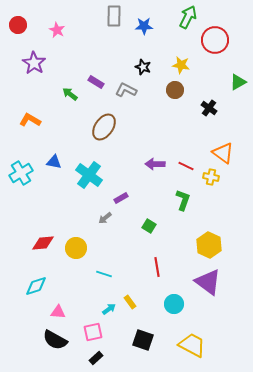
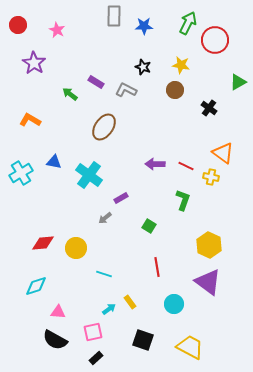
green arrow at (188, 17): moved 6 px down
yellow trapezoid at (192, 345): moved 2 px left, 2 px down
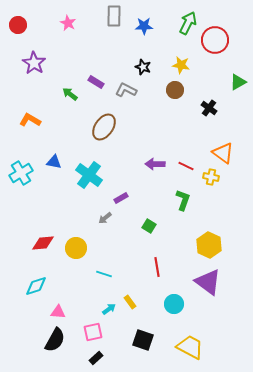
pink star at (57, 30): moved 11 px right, 7 px up
black semicircle at (55, 340): rotated 90 degrees counterclockwise
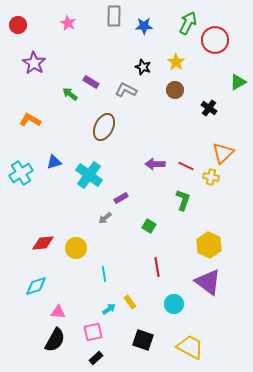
yellow star at (181, 65): moved 5 px left, 3 px up; rotated 24 degrees clockwise
purple rectangle at (96, 82): moved 5 px left
brown ellipse at (104, 127): rotated 8 degrees counterclockwise
orange triangle at (223, 153): rotated 40 degrees clockwise
blue triangle at (54, 162): rotated 28 degrees counterclockwise
cyan line at (104, 274): rotated 63 degrees clockwise
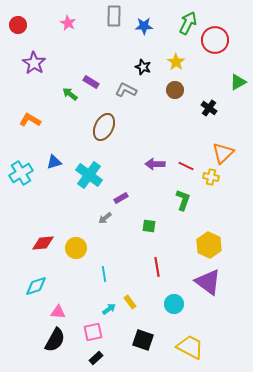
green square at (149, 226): rotated 24 degrees counterclockwise
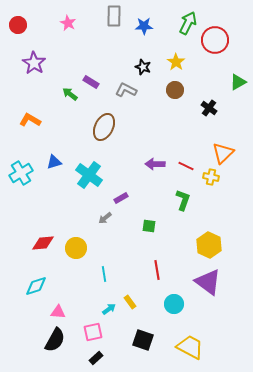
red line at (157, 267): moved 3 px down
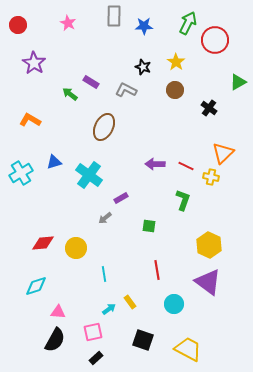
yellow trapezoid at (190, 347): moved 2 px left, 2 px down
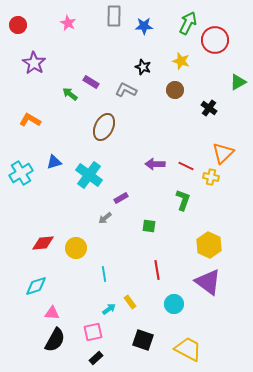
yellow star at (176, 62): moved 5 px right, 1 px up; rotated 18 degrees counterclockwise
pink triangle at (58, 312): moved 6 px left, 1 px down
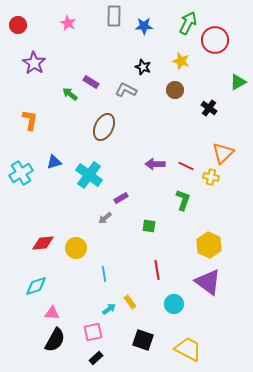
orange L-shape at (30, 120): rotated 70 degrees clockwise
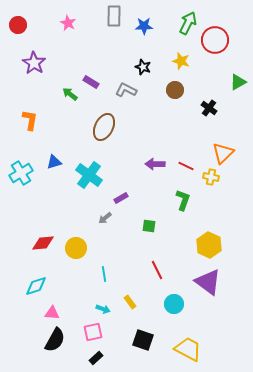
red line at (157, 270): rotated 18 degrees counterclockwise
cyan arrow at (109, 309): moved 6 px left; rotated 56 degrees clockwise
